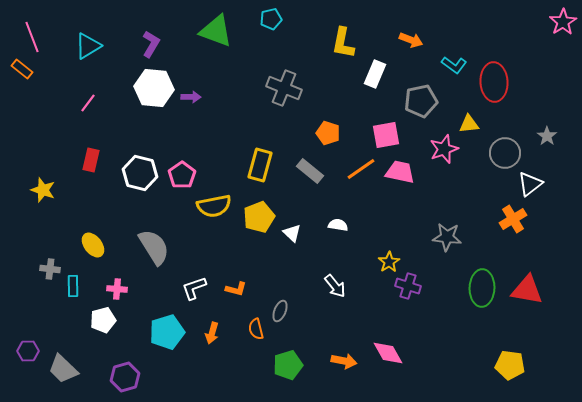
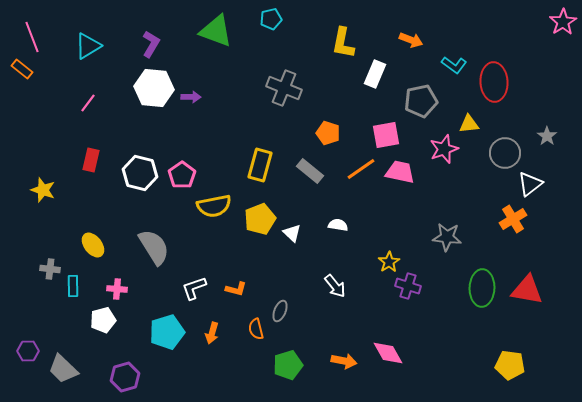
yellow pentagon at (259, 217): moved 1 px right, 2 px down
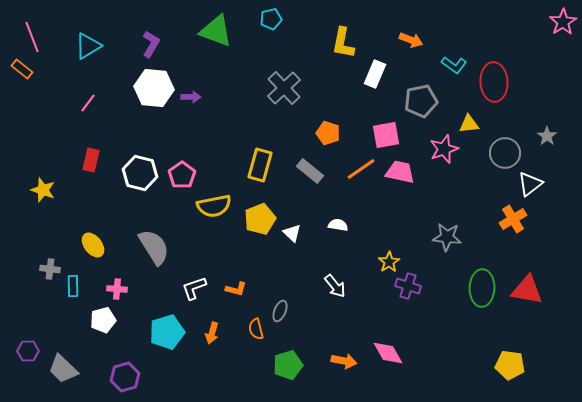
gray cross at (284, 88): rotated 24 degrees clockwise
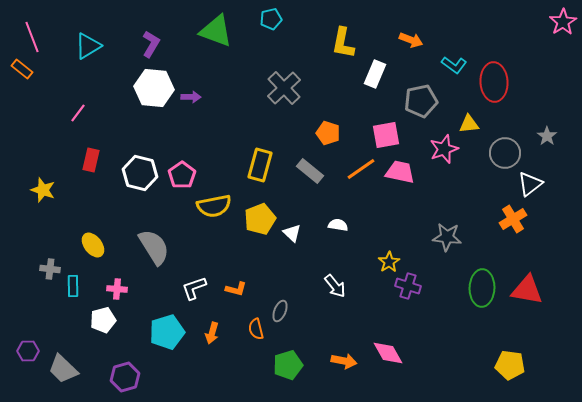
pink line at (88, 103): moved 10 px left, 10 px down
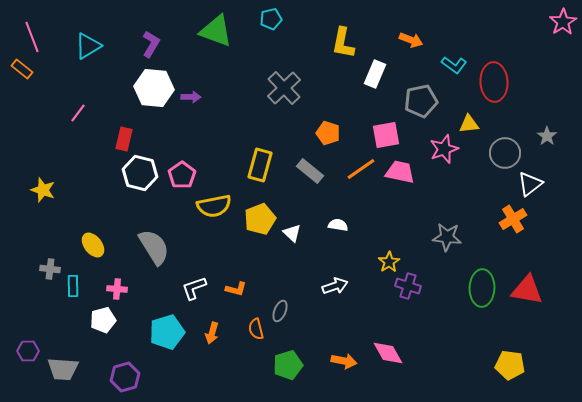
red rectangle at (91, 160): moved 33 px right, 21 px up
white arrow at (335, 286): rotated 70 degrees counterclockwise
gray trapezoid at (63, 369): rotated 40 degrees counterclockwise
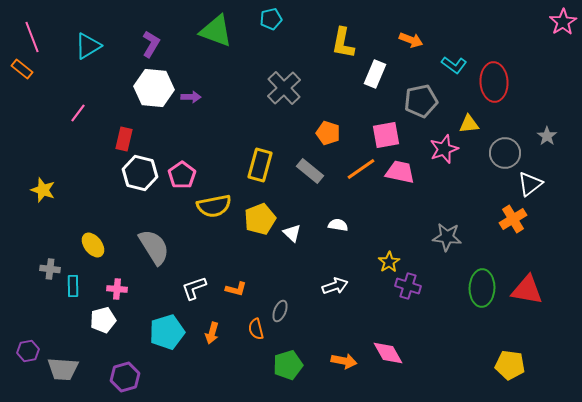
purple hexagon at (28, 351): rotated 10 degrees counterclockwise
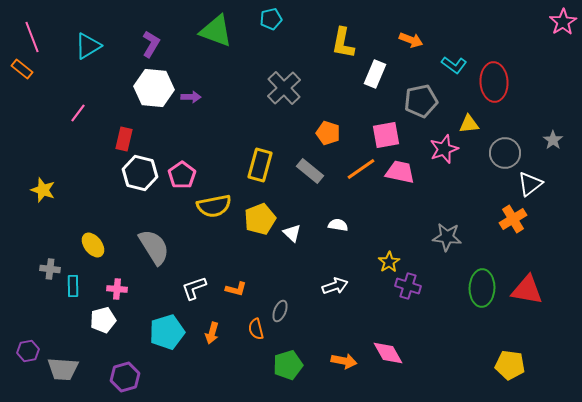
gray star at (547, 136): moved 6 px right, 4 px down
